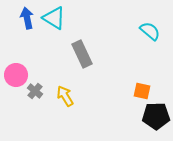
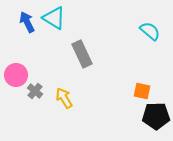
blue arrow: moved 4 px down; rotated 15 degrees counterclockwise
yellow arrow: moved 1 px left, 2 px down
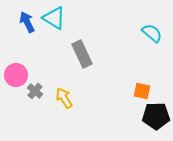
cyan semicircle: moved 2 px right, 2 px down
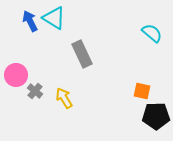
blue arrow: moved 3 px right, 1 px up
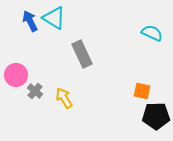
cyan semicircle: rotated 15 degrees counterclockwise
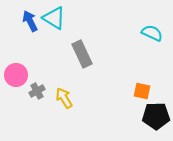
gray cross: moved 2 px right; rotated 21 degrees clockwise
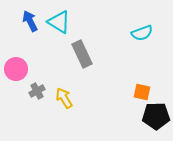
cyan triangle: moved 5 px right, 4 px down
cyan semicircle: moved 10 px left; rotated 135 degrees clockwise
pink circle: moved 6 px up
orange square: moved 1 px down
